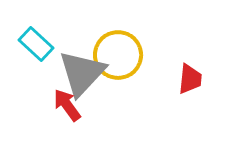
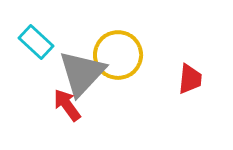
cyan rectangle: moved 2 px up
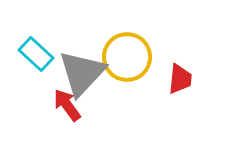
cyan rectangle: moved 12 px down
yellow circle: moved 9 px right, 2 px down
red trapezoid: moved 10 px left
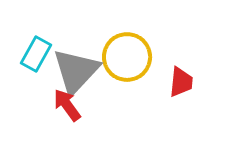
cyan rectangle: rotated 76 degrees clockwise
gray triangle: moved 6 px left, 2 px up
red trapezoid: moved 1 px right, 3 px down
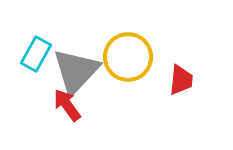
yellow circle: moved 1 px right
red trapezoid: moved 2 px up
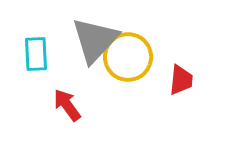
cyan rectangle: rotated 32 degrees counterclockwise
gray triangle: moved 19 px right, 31 px up
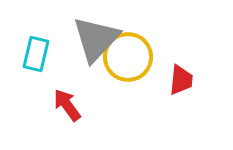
gray triangle: moved 1 px right, 1 px up
cyan rectangle: rotated 16 degrees clockwise
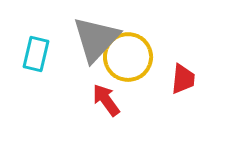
red trapezoid: moved 2 px right, 1 px up
red arrow: moved 39 px right, 5 px up
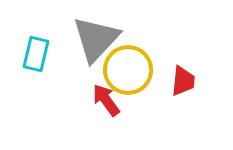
yellow circle: moved 13 px down
red trapezoid: moved 2 px down
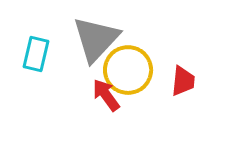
red arrow: moved 5 px up
